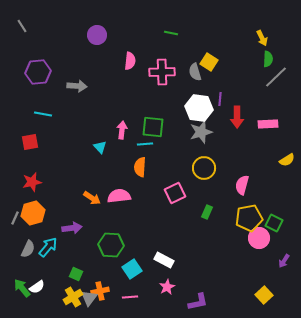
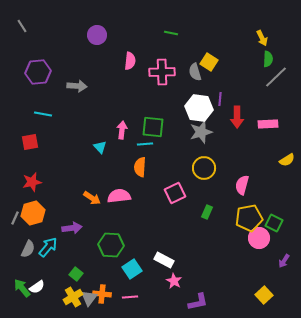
green square at (76, 274): rotated 16 degrees clockwise
pink star at (167, 287): moved 7 px right, 6 px up; rotated 14 degrees counterclockwise
orange cross at (100, 291): moved 2 px right, 3 px down; rotated 18 degrees clockwise
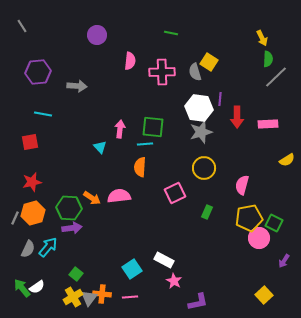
pink arrow at (122, 130): moved 2 px left, 1 px up
green hexagon at (111, 245): moved 42 px left, 37 px up
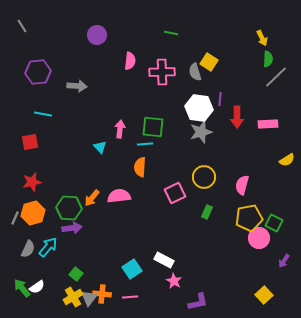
yellow circle at (204, 168): moved 9 px down
orange arrow at (92, 198): rotated 96 degrees clockwise
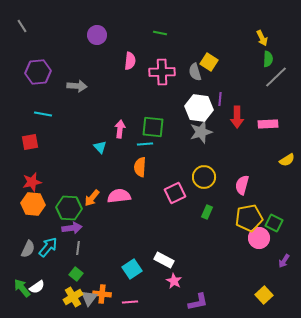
green line at (171, 33): moved 11 px left
orange hexagon at (33, 213): moved 9 px up; rotated 20 degrees clockwise
gray line at (15, 218): moved 63 px right, 30 px down; rotated 16 degrees counterclockwise
pink line at (130, 297): moved 5 px down
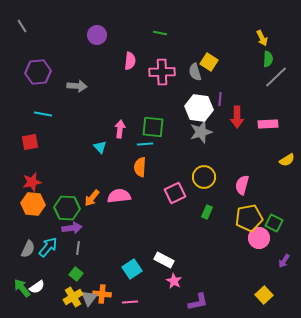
green hexagon at (69, 208): moved 2 px left
